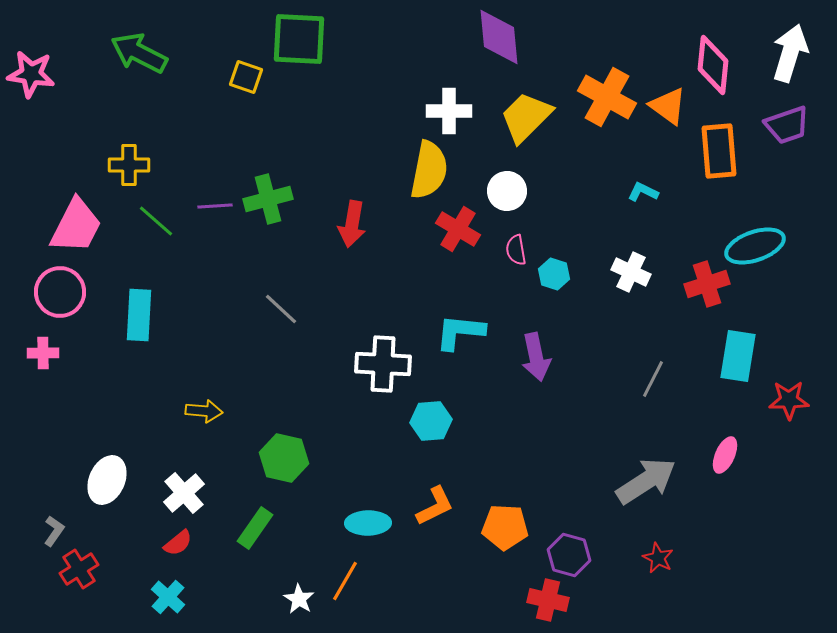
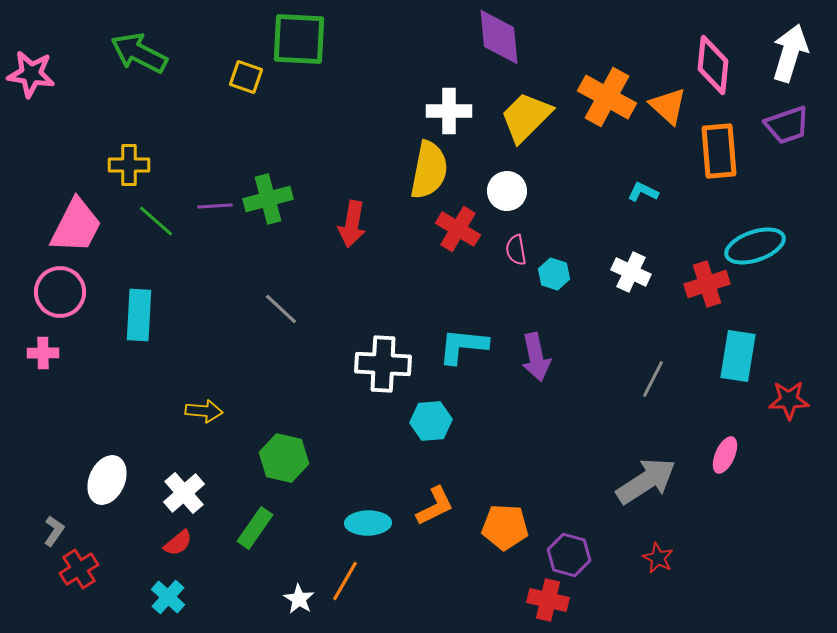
orange triangle at (668, 106): rotated 6 degrees clockwise
cyan L-shape at (460, 332): moved 3 px right, 14 px down
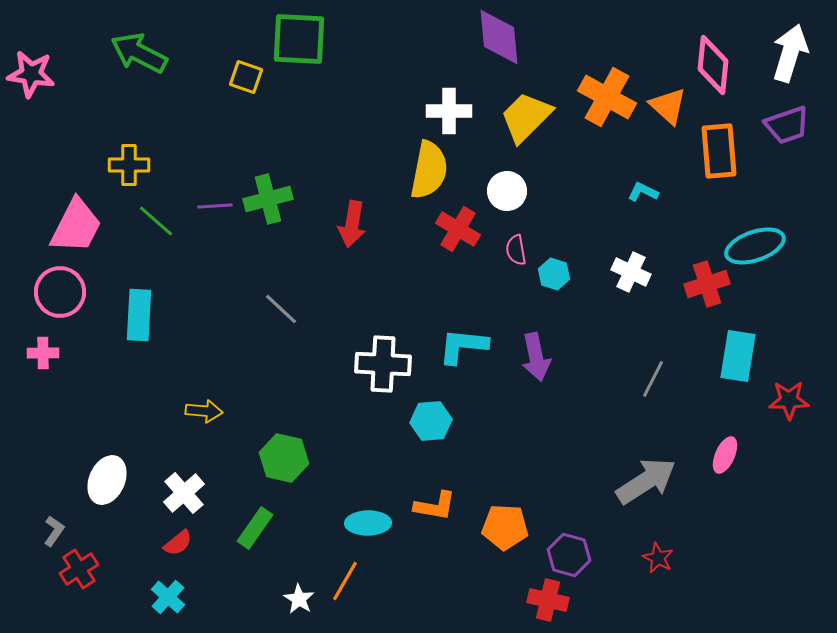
orange L-shape at (435, 506): rotated 36 degrees clockwise
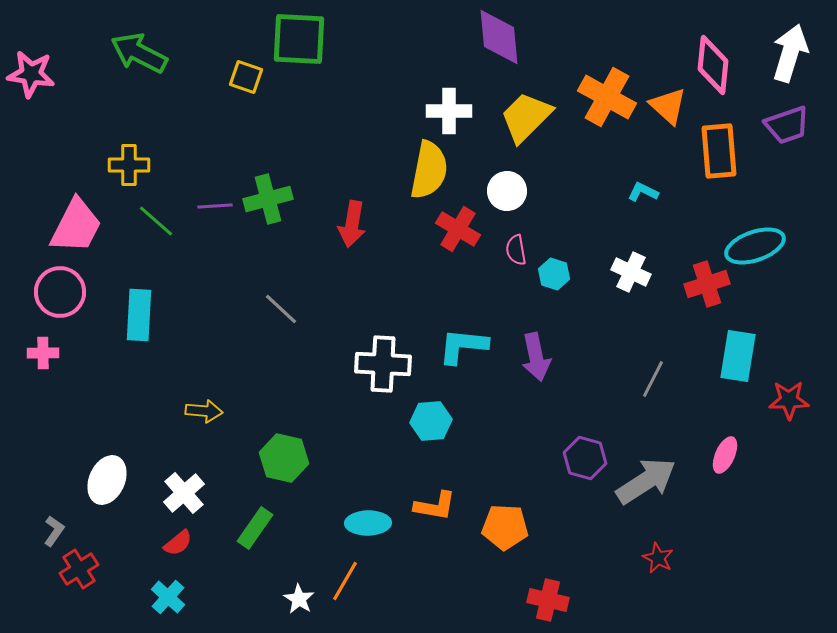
purple hexagon at (569, 555): moved 16 px right, 97 px up
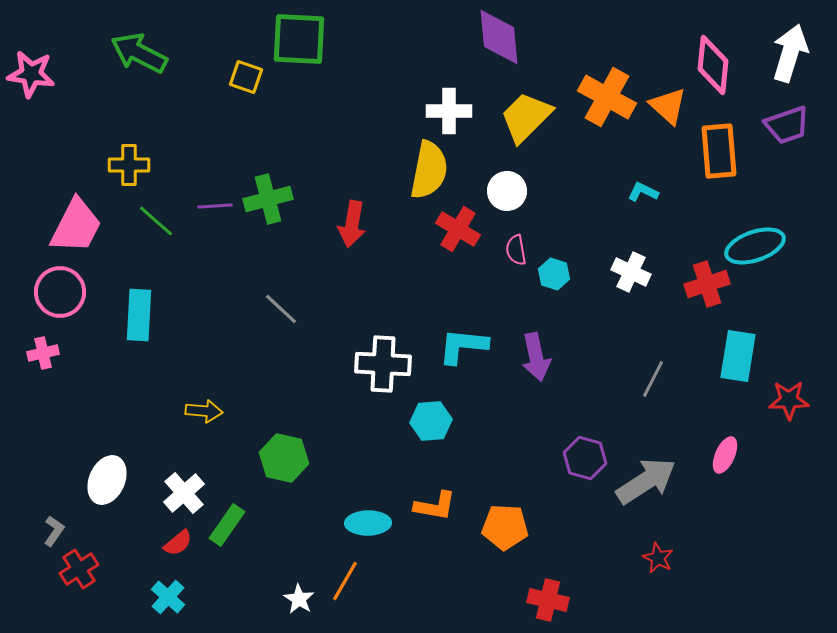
pink cross at (43, 353): rotated 12 degrees counterclockwise
green rectangle at (255, 528): moved 28 px left, 3 px up
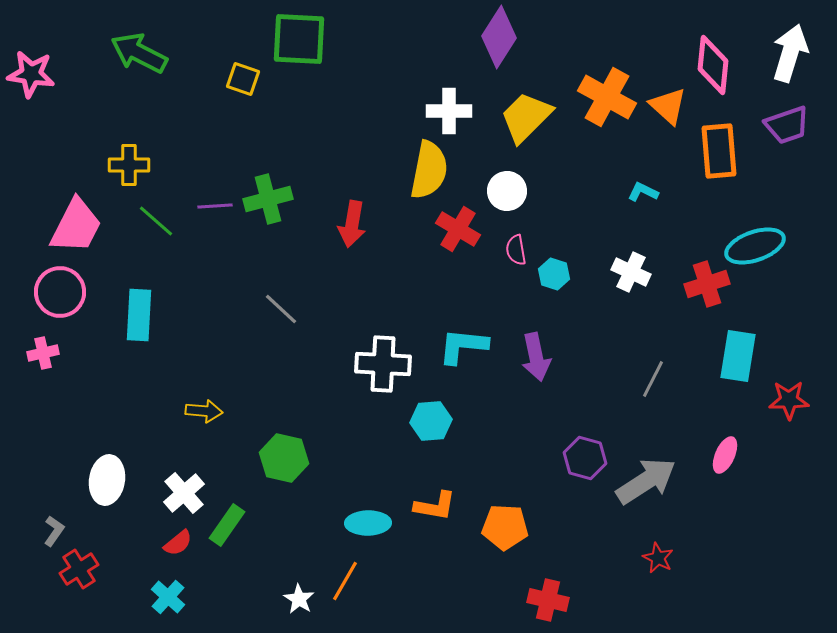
purple diamond at (499, 37): rotated 38 degrees clockwise
yellow square at (246, 77): moved 3 px left, 2 px down
white ellipse at (107, 480): rotated 15 degrees counterclockwise
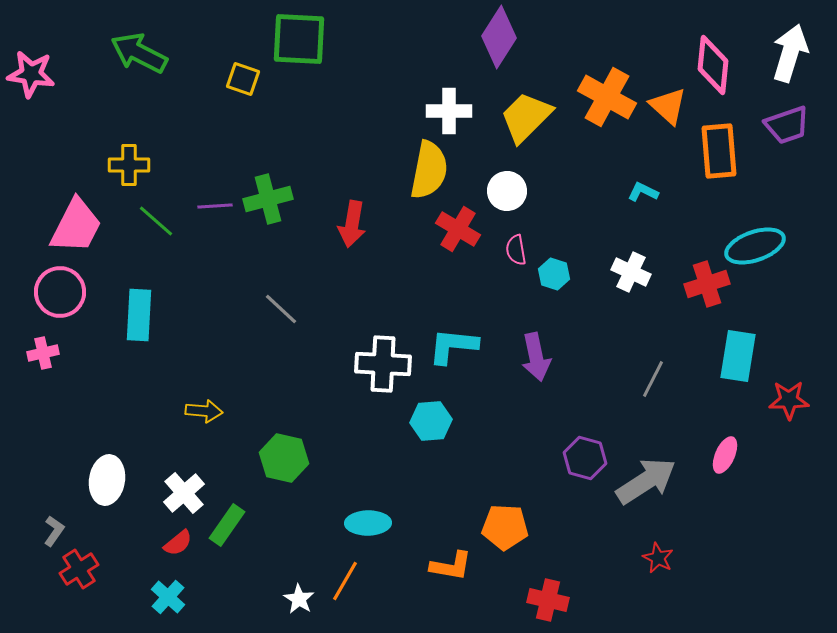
cyan L-shape at (463, 346): moved 10 px left
orange L-shape at (435, 506): moved 16 px right, 60 px down
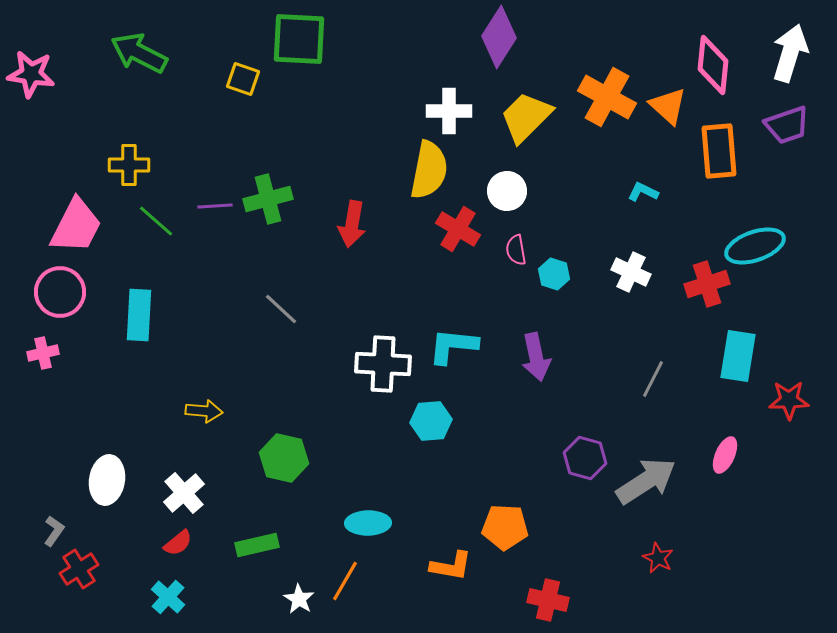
green rectangle at (227, 525): moved 30 px right, 20 px down; rotated 42 degrees clockwise
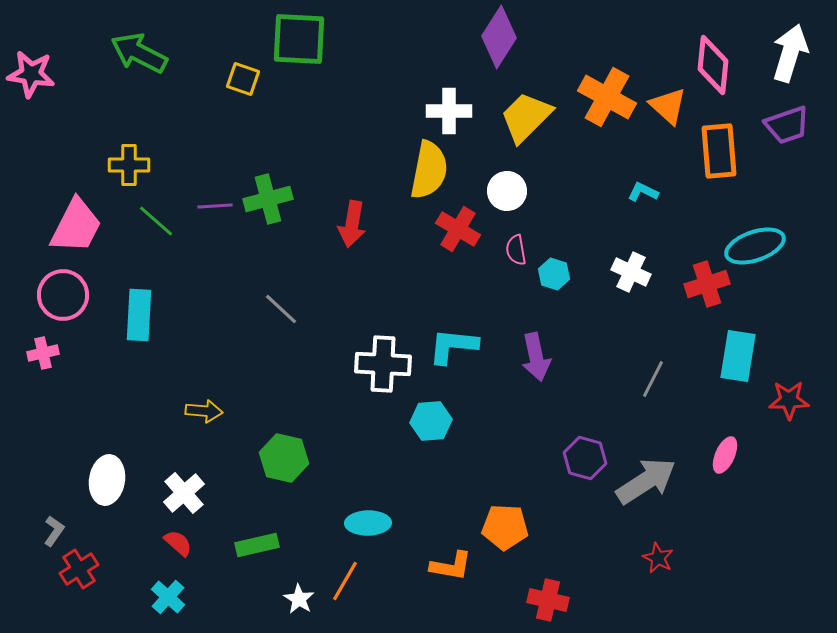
pink circle at (60, 292): moved 3 px right, 3 px down
red semicircle at (178, 543): rotated 100 degrees counterclockwise
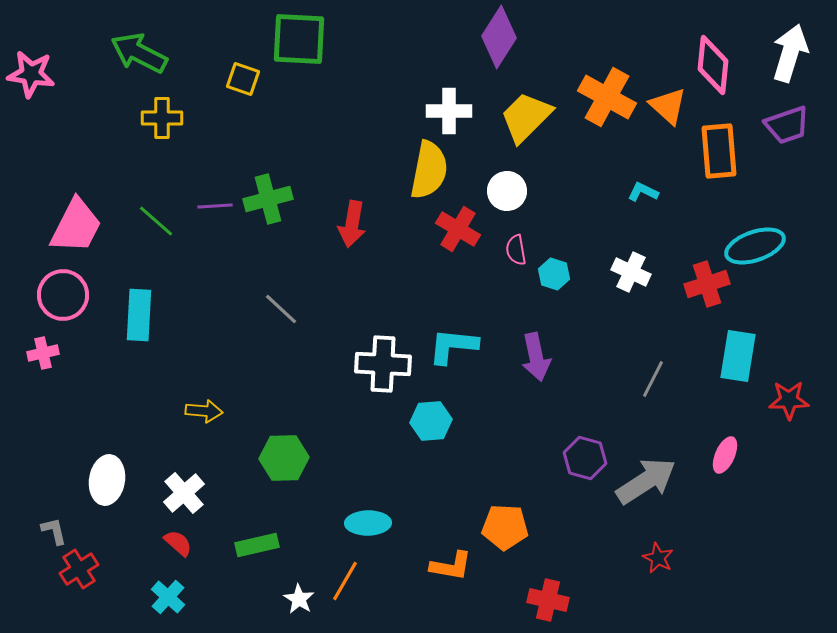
yellow cross at (129, 165): moved 33 px right, 47 px up
green hexagon at (284, 458): rotated 15 degrees counterclockwise
gray L-shape at (54, 531): rotated 48 degrees counterclockwise
